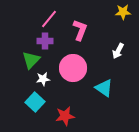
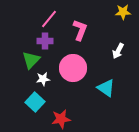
cyan triangle: moved 2 px right
red star: moved 4 px left, 3 px down
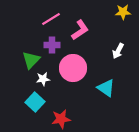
pink line: moved 2 px right; rotated 18 degrees clockwise
pink L-shape: rotated 35 degrees clockwise
purple cross: moved 7 px right, 4 px down
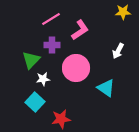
pink circle: moved 3 px right
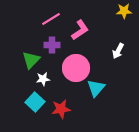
yellow star: moved 1 px right, 1 px up
cyan triangle: moved 10 px left; rotated 36 degrees clockwise
red star: moved 10 px up
